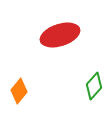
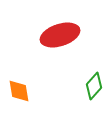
orange diamond: rotated 50 degrees counterclockwise
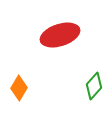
orange diamond: moved 3 px up; rotated 40 degrees clockwise
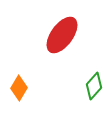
red ellipse: moved 2 px right; rotated 36 degrees counterclockwise
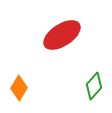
red ellipse: rotated 21 degrees clockwise
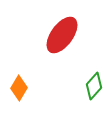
red ellipse: rotated 21 degrees counterclockwise
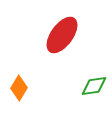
green diamond: rotated 40 degrees clockwise
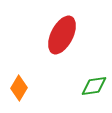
red ellipse: rotated 9 degrees counterclockwise
